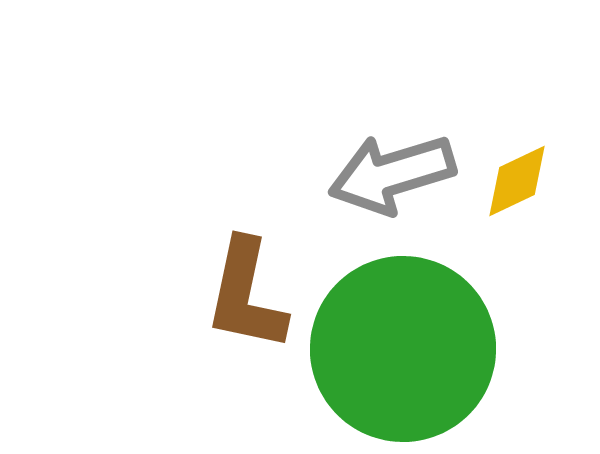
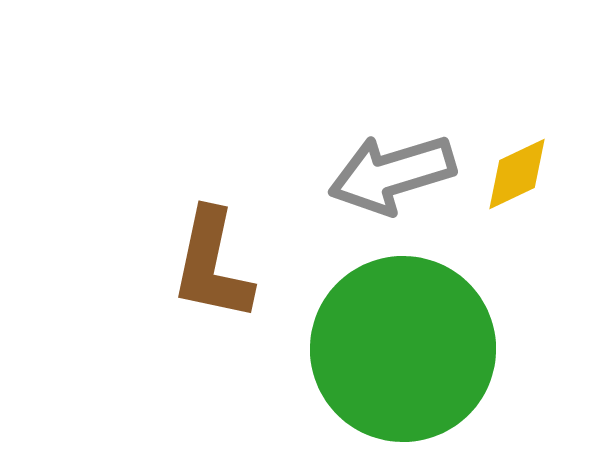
yellow diamond: moved 7 px up
brown L-shape: moved 34 px left, 30 px up
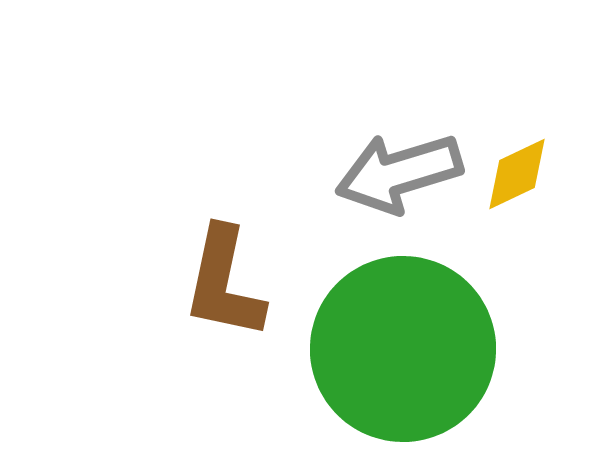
gray arrow: moved 7 px right, 1 px up
brown L-shape: moved 12 px right, 18 px down
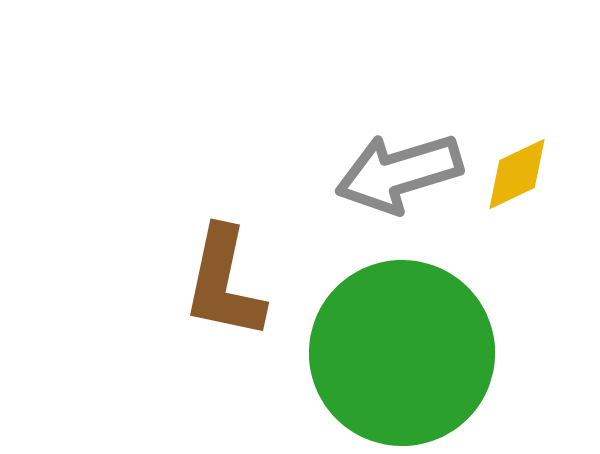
green circle: moved 1 px left, 4 px down
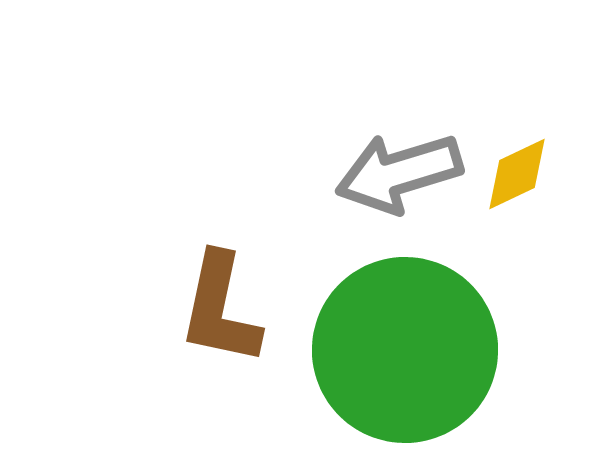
brown L-shape: moved 4 px left, 26 px down
green circle: moved 3 px right, 3 px up
